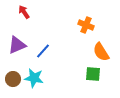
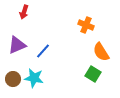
red arrow: rotated 128 degrees counterclockwise
green square: rotated 28 degrees clockwise
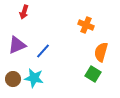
orange semicircle: rotated 48 degrees clockwise
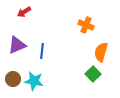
red arrow: rotated 40 degrees clockwise
blue line: moved 1 px left; rotated 35 degrees counterclockwise
green square: rotated 14 degrees clockwise
cyan star: moved 3 px down
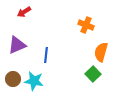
blue line: moved 4 px right, 4 px down
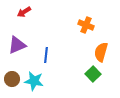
brown circle: moved 1 px left
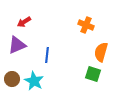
red arrow: moved 10 px down
blue line: moved 1 px right
green square: rotated 28 degrees counterclockwise
cyan star: rotated 18 degrees clockwise
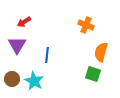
purple triangle: rotated 36 degrees counterclockwise
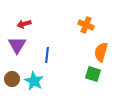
red arrow: moved 2 px down; rotated 16 degrees clockwise
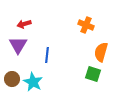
purple triangle: moved 1 px right
cyan star: moved 1 px left, 1 px down
